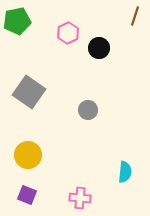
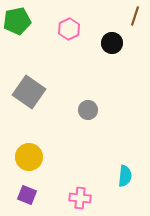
pink hexagon: moved 1 px right, 4 px up
black circle: moved 13 px right, 5 px up
yellow circle: moved 1 px right, 2 px down
cyan semicircle: moved 4 px down
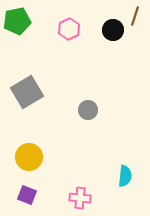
black circle: moved 1 px right, 13 px up
gray square: moved 2 px left; rotated 24 degrees clockwise
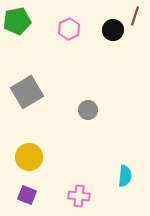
pink cross: moved 1 px left, 2 px up
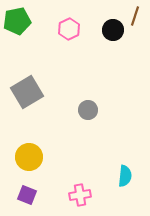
pink cross: moved 1 px right, 1 px up; rotated 15 degrees counterclockwise
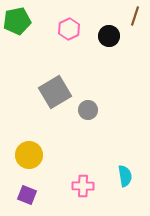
black circle: moved 4 px left, 6 px down
gray square: moved 28 px right
yellow circle: moved 2 px up
cyan semicircle: rotated 15 degrees counterclockwise
pink cross: moved 3 px right, 9 px up; rotated 10 degrees clockwise
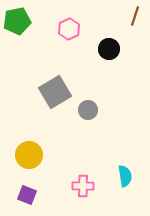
black circle: moved 13 px down
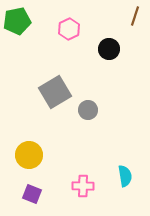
purple square: moved 5 px right, 1 px up
